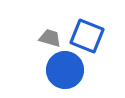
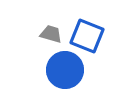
gray trapezoid: moved 1 px right, 4 px up
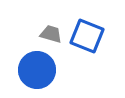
blue circle: moved 28 px left
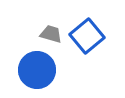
blue square: rotated 28 degrees clockwise
